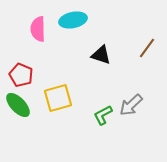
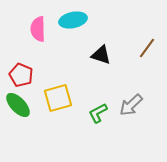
green L-shape: moved 5 px left, 2 px up
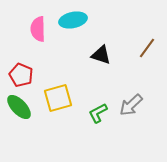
green ellipse: moved 1 px right, 2 px down
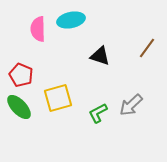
cyan ellipse: moved 2 px left
black triangle: moved 1 px left, 1 px down
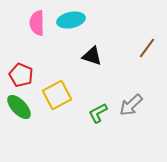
pink semicircle: moved 1 px left, 6 px up
black triangle: moved 8 px left
yellow square: moved 1 px left, 3 px up; rotated 12 degrees counterclockwise
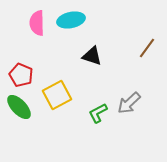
gray arrow: moved 2 px left, 2 px up
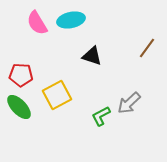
pink semicircle: rotated 30 degrees counterclockwise
red pentagon: rotated 20 degrees counterclockwise
green L-shape: moved 3 px right, 3 px down
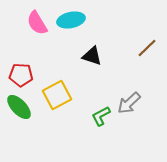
brown line: rotated 10 degrees clockwise
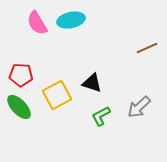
brown line: rotated 20 degrees clockwise
black triangle: moved 27 px down
gray arrow: moved 10 px right, 4 px down
